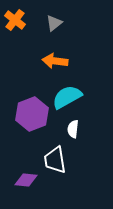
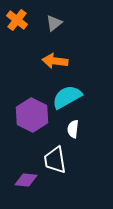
orange cross: moved 2 px right
purple hexagon: moved 1 px down; rotated 12 degrees counterclockwise
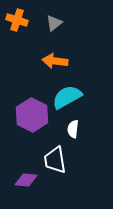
orange cross: rotated 20 degrees counterclockwise
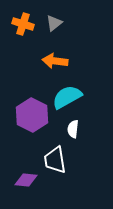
orange cross: moved 6 px right, 4 px down
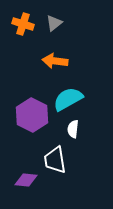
cyan semicircle: moved 1 px right, 2 px down
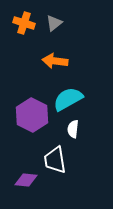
orange cross: moved 1 px right, 1 px up
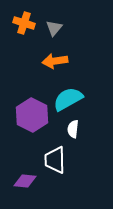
gray triangle: moved 5 px down; rotated 12 degrees counterclockwise
orange arrow: rotated 15 degrees counterclockwise
white trapezoid: rotated 8 degrees clockwise
purple diamond: moved 1 px left, 1 px down
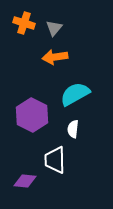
orange arrow: moved 4 px up
cyan semicircle: moved 7 px right, 5 px up
